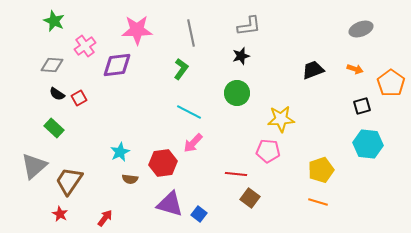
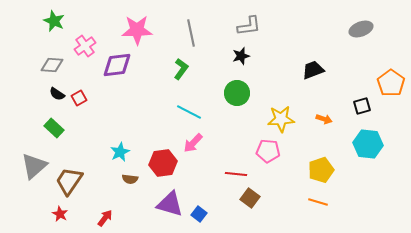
orange arrow: moved 31 px left, 50 px down
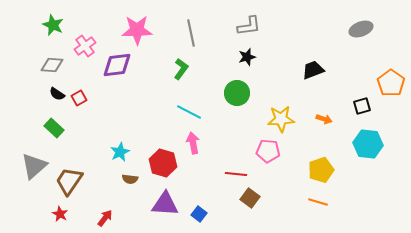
green star: moved 1 px left, 4 px down
black star: moved 6 px right, 1 px down
pink arrow: rotated 125 degrees clockwise
red hexagon: rotated 24 degrees clockwise
purple triangle: moved 5 px left; rotated 12 degrees counterclockwise
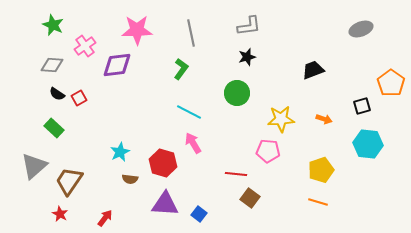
pink arrow: rotated 20 degrees counterclockwise
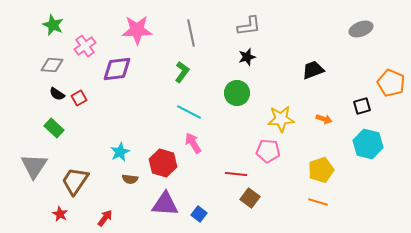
purple diamond: moved 4 px down
green L-shape: moved 1 px right, 3 px down
orange pentagon: rotated 12 degrees counterclockwise
cyan hexagon: rotated 8 degrees clockwise
gray triangle: rotated 16 degrees counterclockwise
brown trapezoid: moved 6 px right
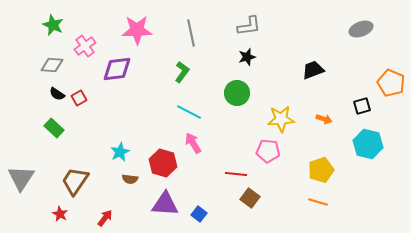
gray triangle: moved 13 px left, 12 px down
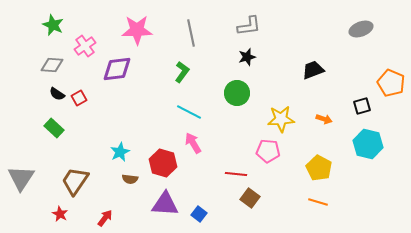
yellow pentagon: moved 2 px left, 2 px up; rotated 25 degrees counterclockwise
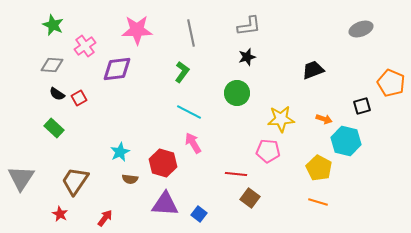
cyan hexagon: moved 22 px left, 3 px up
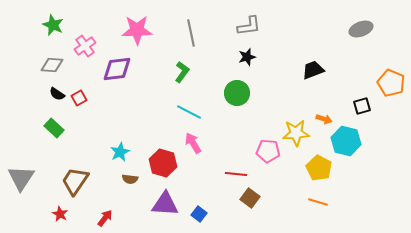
yellow star: moved 15 px right, 14 px down
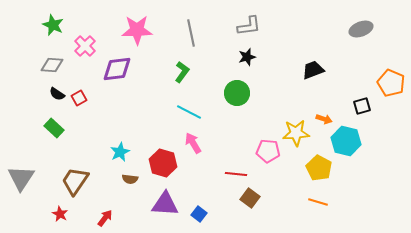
pink cross: rotated 10 degrees counterclockwise
